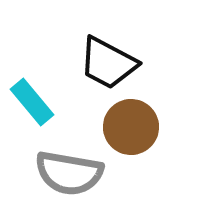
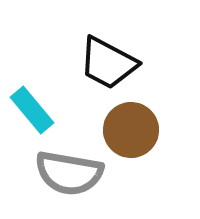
cyan rectangle: moved 8 px down
brown circle: moved 3 px down
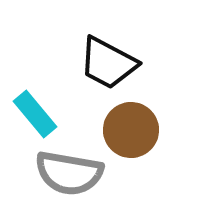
cyan rectangle: moved 3 px right, 4 px down
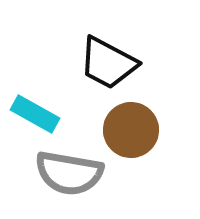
cyan rectangle: rotated 21 degrees counterclockwise
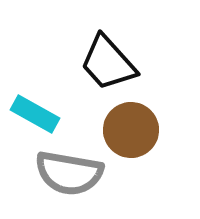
black trapezoid: rotated 20 degrees clockwise
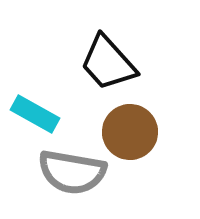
brown circle: moved 1 px left, 2 px down
gray semicircle: moved 3 px right, 1 px up
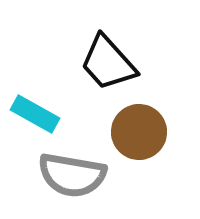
brown circle: moved 9 px right
gray semicircle: moved 3 px down
